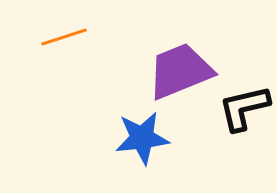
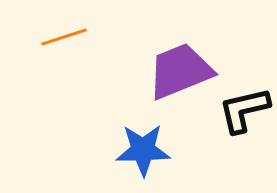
black L-shape: moved 2 px down
blue star: moved 1 px right, 12 px down; rotated 6 degrees clockwise
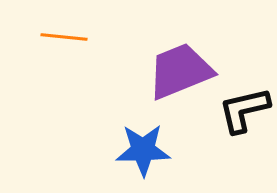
orange line: rotated 24 degrees clockwise
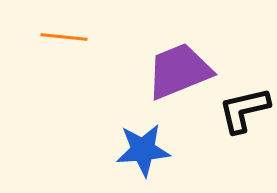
purple trapezoid: moved 1 px left
blue star: rotated 4 degrees counterclockwise
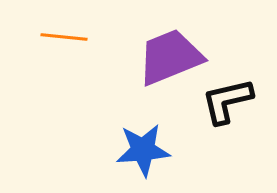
purple trapezoid: moved 9 px left, 14 px up
black L-shape: moved 17 px left, 9 px up
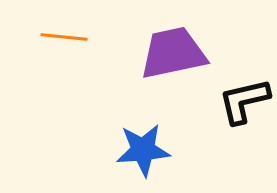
purple trapezoid: moved 3 px right, 4 px up; rotated 10 degrees clockwise
black L-shape: moved 17 px right
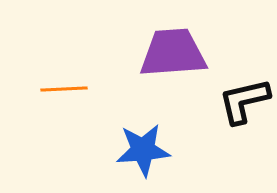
orange line: moved 52 px down; rotated 9 degrees counterclockwise
purple trapezoid: rotated 8 degrees clockwise
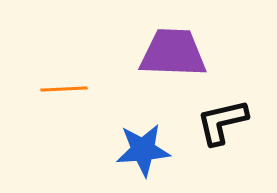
purple trapezoid: rotated 6 degrees clockwise
black L-shape: moved 22 px left, 21 px down
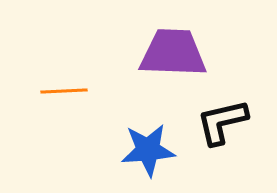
orange line: moved 2 px down
blue star: moved 5 px right
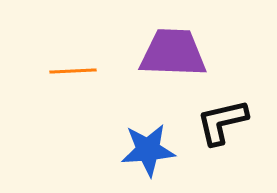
orange line: moved 9 px right, 20 px up
